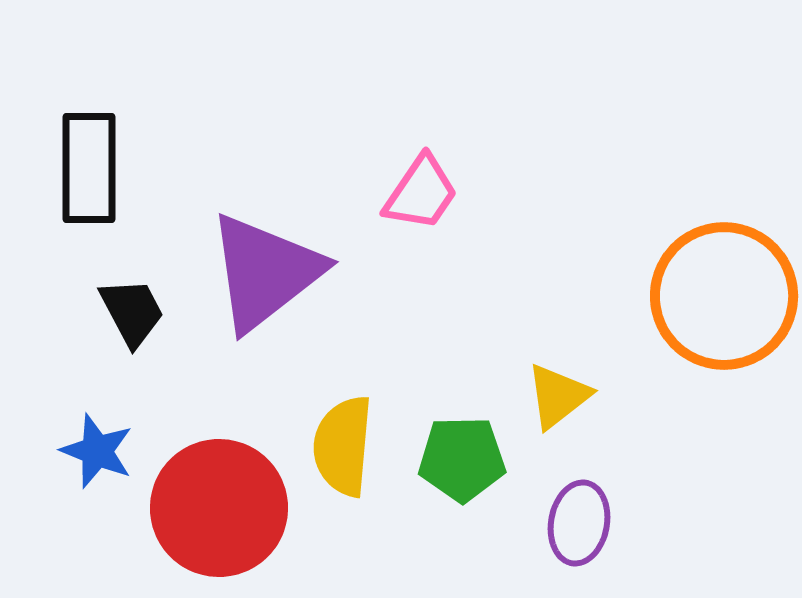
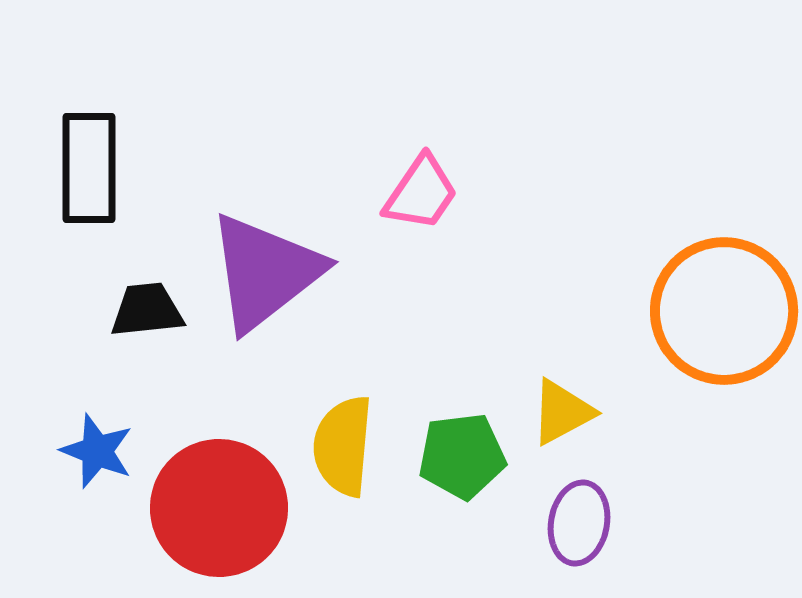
orange circle: moved 15 px down
black trapezoid: moved 15 px right, 2 px up; rotated 68 degrees counterclockwise
yellow triangle: moved 4 px right, 16 px down; rotated 10 degrees clockwise
green pentagon: moved 3 px up; rotated 6 degrees counterclockwise
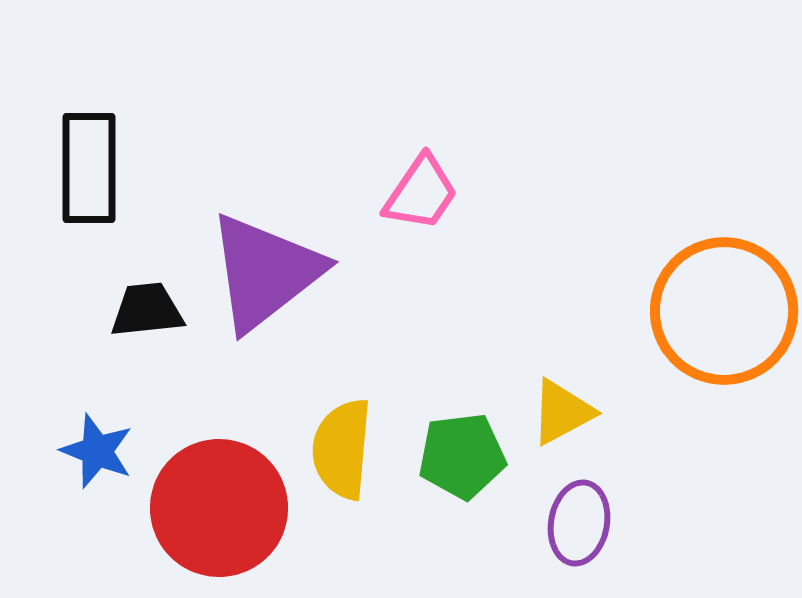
yellow semicircle: moved 1 px left, 3 px down
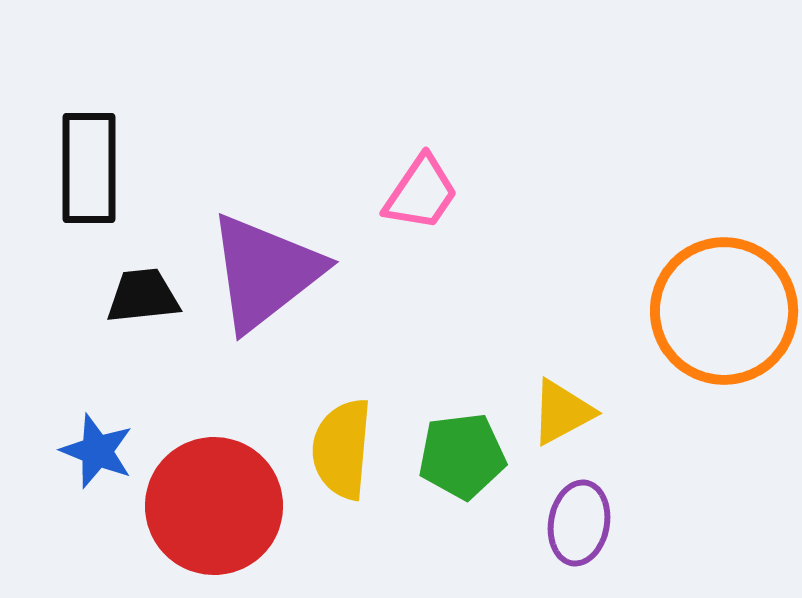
black trapezoid: moved 4 px left, 14 px up
red circle: moved 5 px left, 2 px up
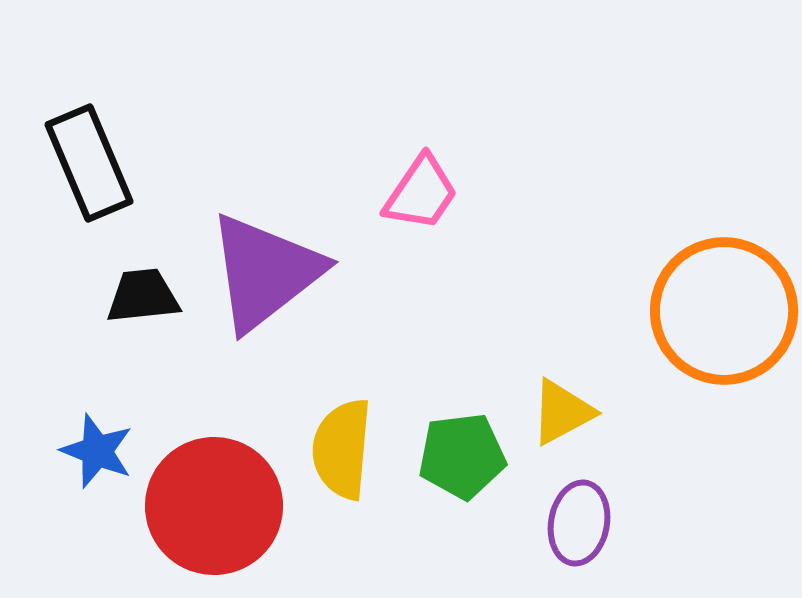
black rectangle: moved 5 px up; rotated 23 degrees counterclockwise
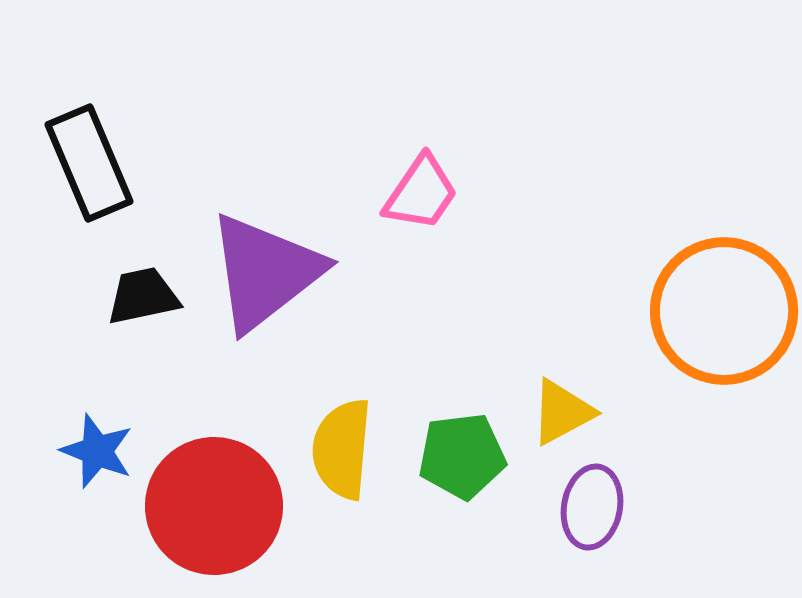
black trapezoid: rotated 6 degrees counterclockwise
purple ellipse: moved 13 px right, 16 px up
